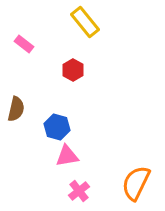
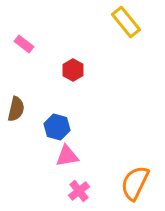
yellow rectangle: moved 41 px right
orange semicircle: moved 1 px left
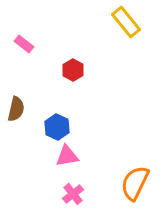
blue hexagon: rotated 10 degrees clockwise
pink cross: moved 6 px left, 3 px down
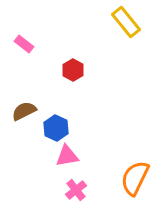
brown semicircle: moved 8 px right, 2 px down; rotated 130 degrees counterclockwise
blue hexagon: moved 1 px left, 1 px down
orange semicircle: moved 5 px up
pink cross: moved 3 px right, 4 px up
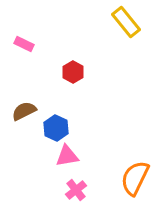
pink rectangle: rotated 12 degrees counterclockwise
red hexagon: moved 2 px down
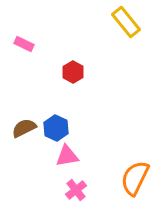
brown semicircle: moved 17 px down
